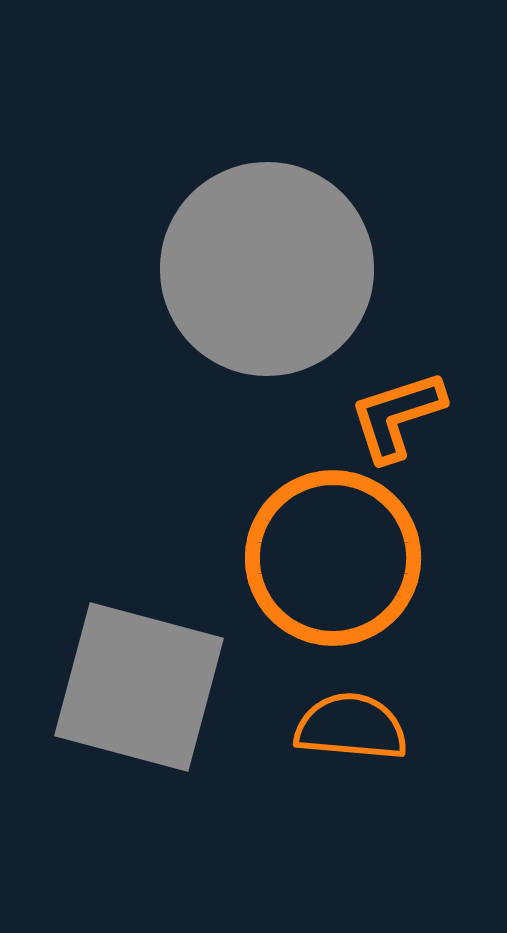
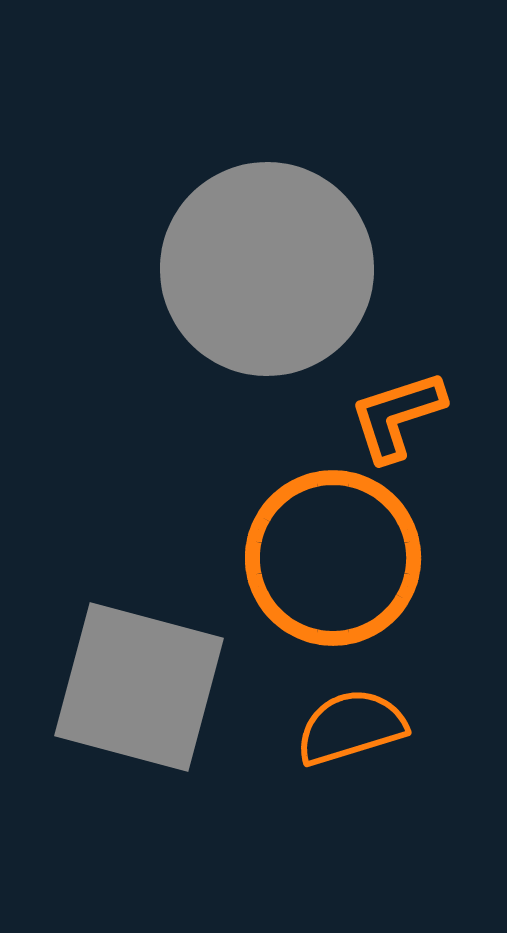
orange semicircle: rotated 22 degrees counterclockwise
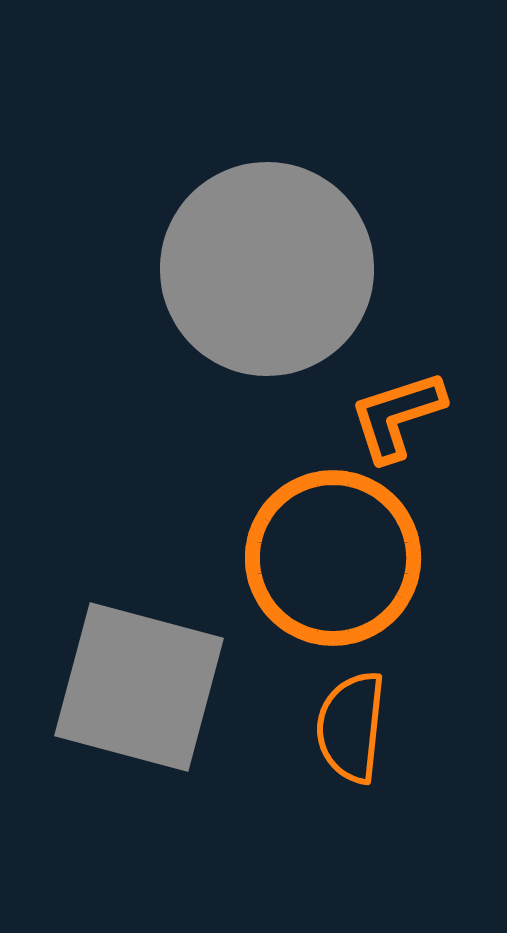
orange semicircle: rotated 67 degrees counterclockwise
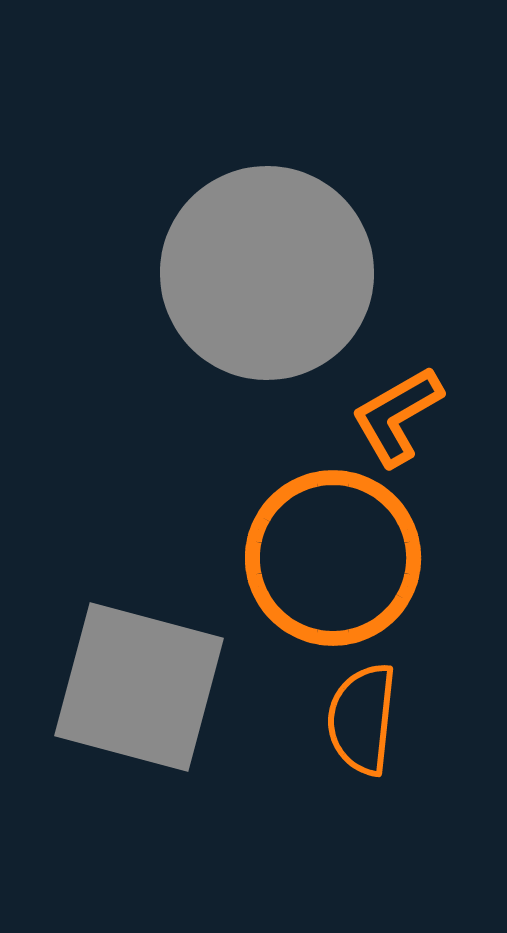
gray circle: moved 4 px down
orange L-shape: rotated 12 degrees counterclockwise
orange semicircle: moved 11 px right, 8 px up
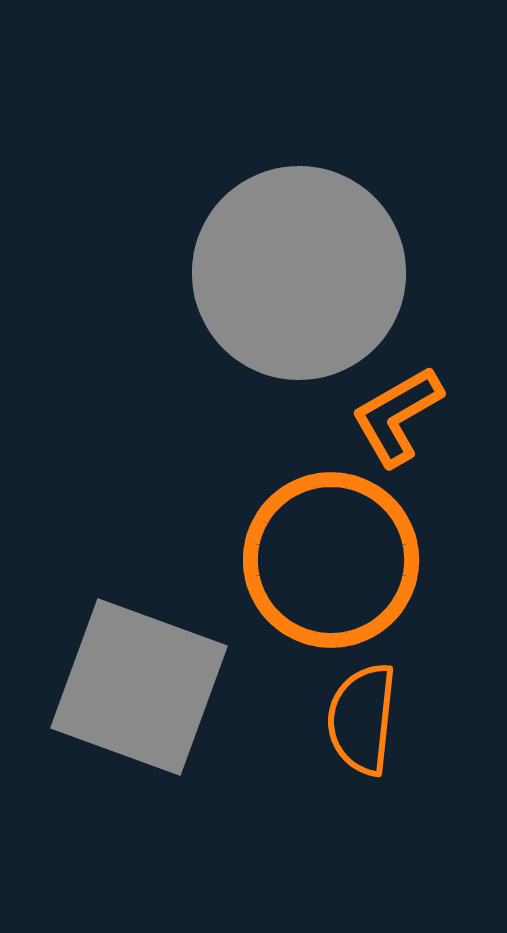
gray circle: moved 32 px right
orange circle: moved 2 px left, 2 px down
gray square: rotated 5 degrees clockwise
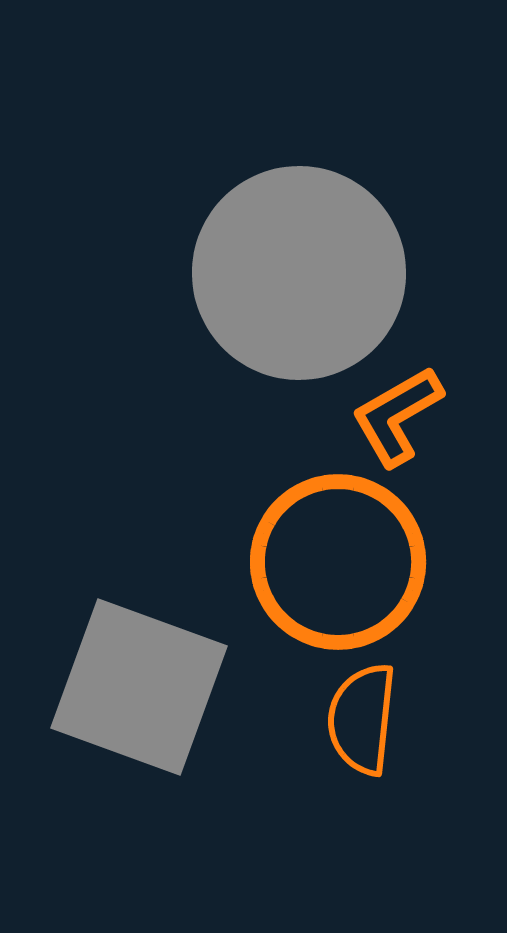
orange circle: moved 7 px right, 2 px down
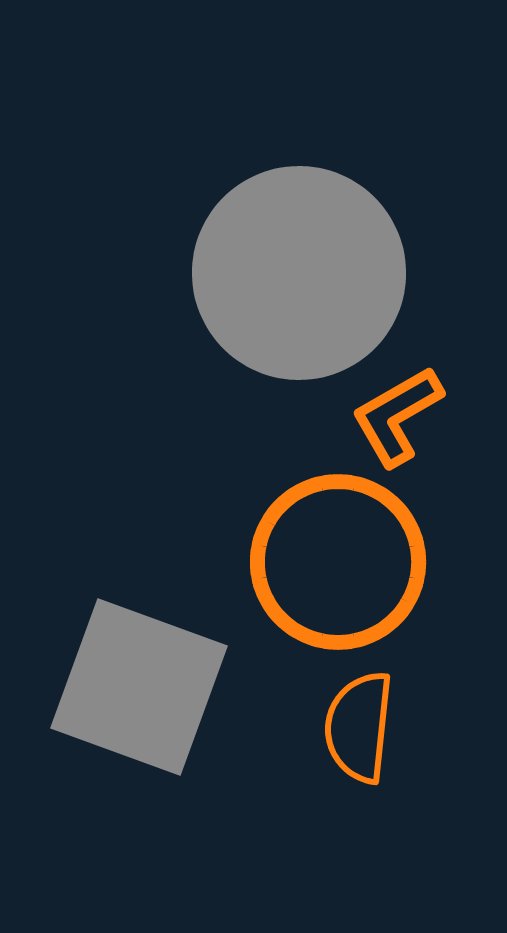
orange semicircle: moved 3 px left, 8 px down
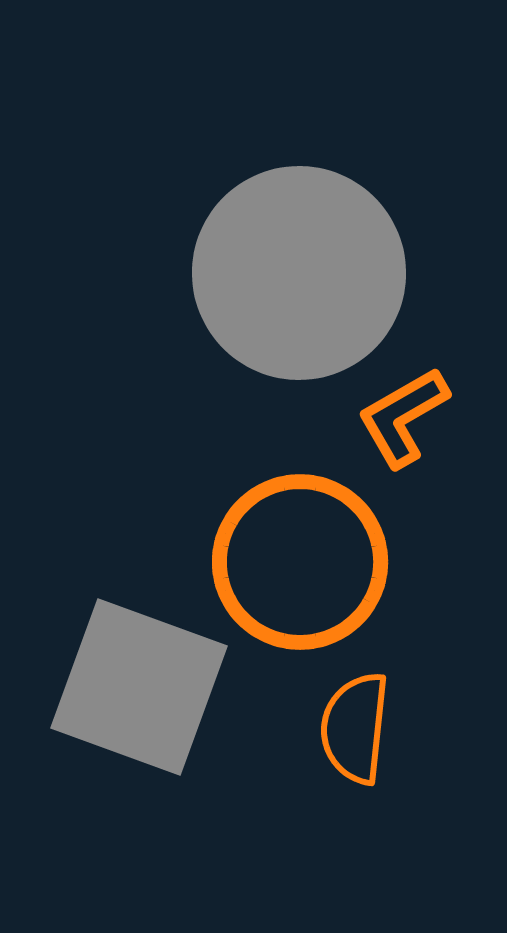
orange L-shape: moved 6 px right, 1 px down
orange circle: moved 38 px left
orange semicircle: moved 4 px left, 1 px down
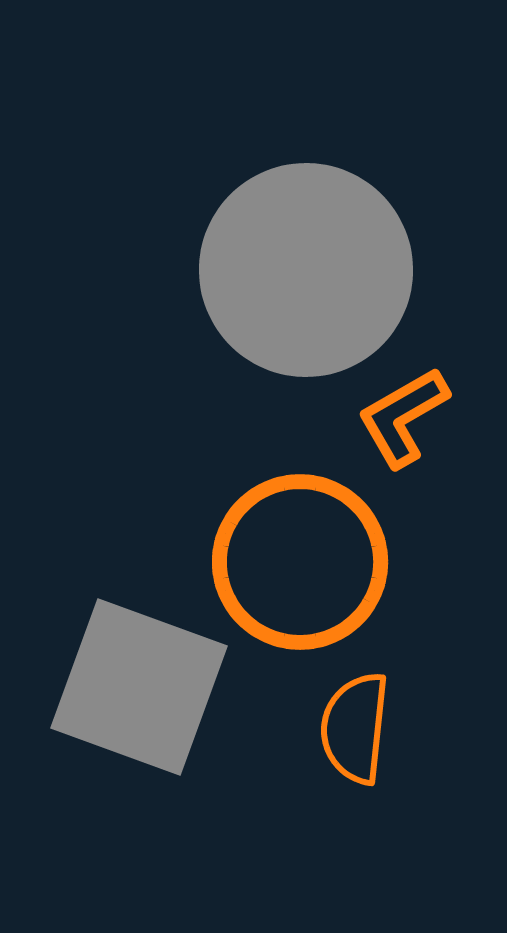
gray circle: moved 7 px right, 3 px up
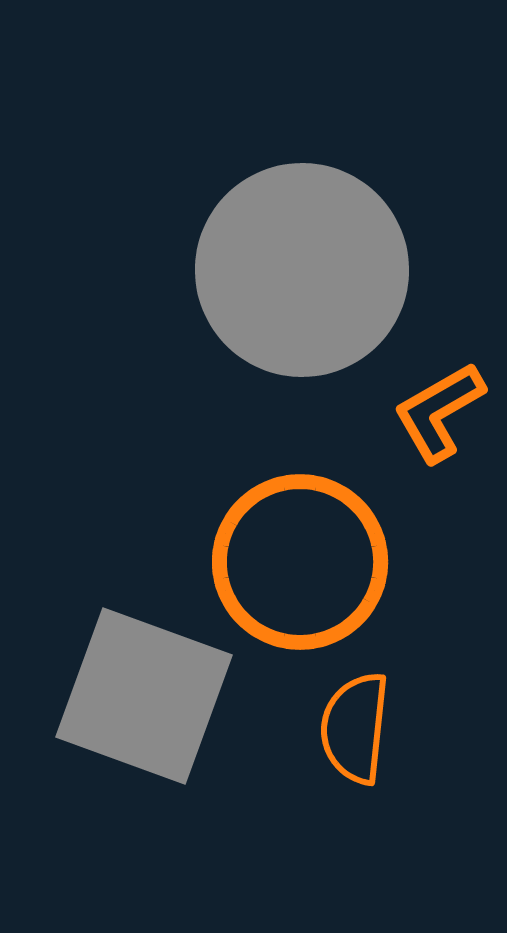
gray circle: moved 4 px left
orange L-shape: moved 36 px right, 5 px up
gray square: moved 5 px right, 9 px down
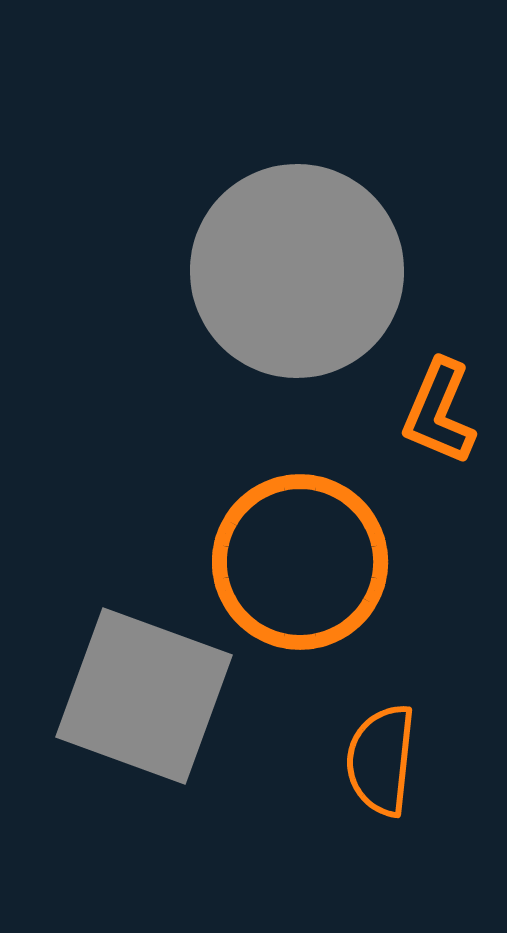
gray circle: moved 5 px left, 1 px down
orange L-shape: rotated 37 degrees counterclockwise
orange semicircle: moved 26 px right, 32 px down
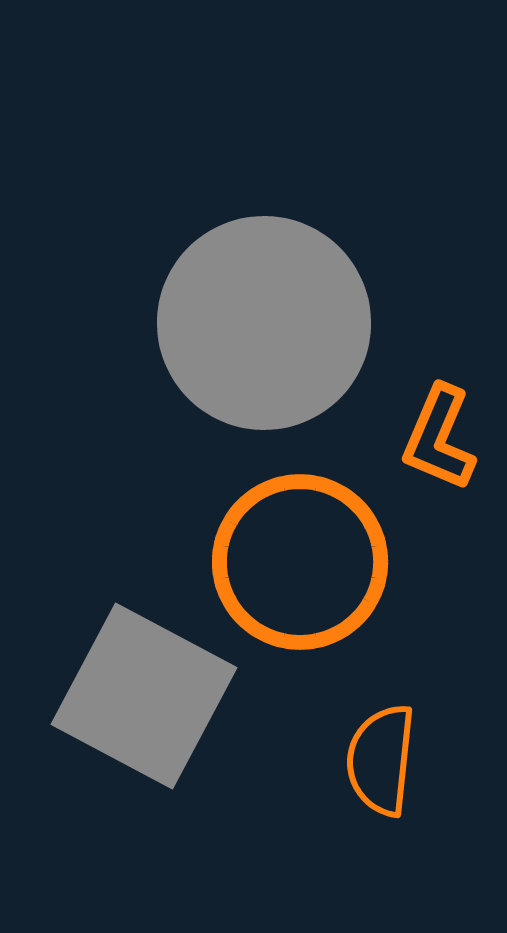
gray circle: moved 33 px left, 52 px down
orange L-shape: moved 26 px down
gray square: rotated 8 degrees clockwise
